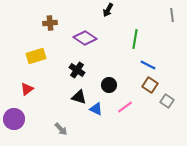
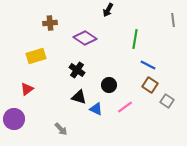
gray line: moved 1 px right, 5 px down
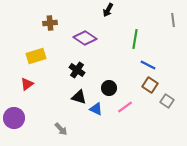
black circle: moved 3 px down
red triangle: moved 5 px up
purple circle: moved 1 px up
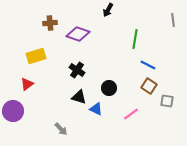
purple diamond: moved 7 px left, 4 px up; rotated 15 degrees counterclockwise
brown square: moved 1 px left, 1 px down
gray square: rotated 24 degrees counterclockwise
pink line: moved 6 px right, 7 px down
purple circle: moved 1 px left, 7 px up
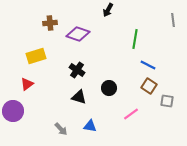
blue triangle: moved 6 px left, 17 px down; rotated 16 degrees counterclockwise
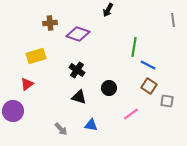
green line: moved 1 px left, 8 px down
blue triangle: moved 1 px right, 1 px up
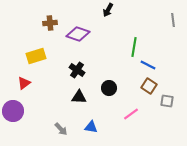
red triangle: moved 3 px left, 1 px up
black triangle: rotated 14 degrees counterclockwise
blue triangle: moved 2 px down
